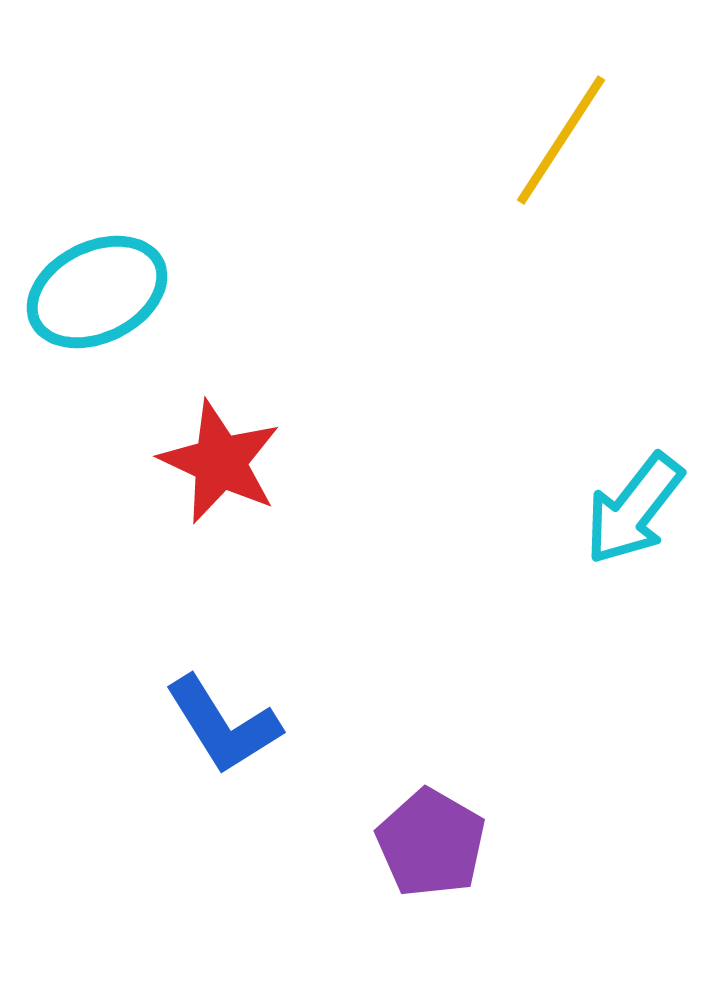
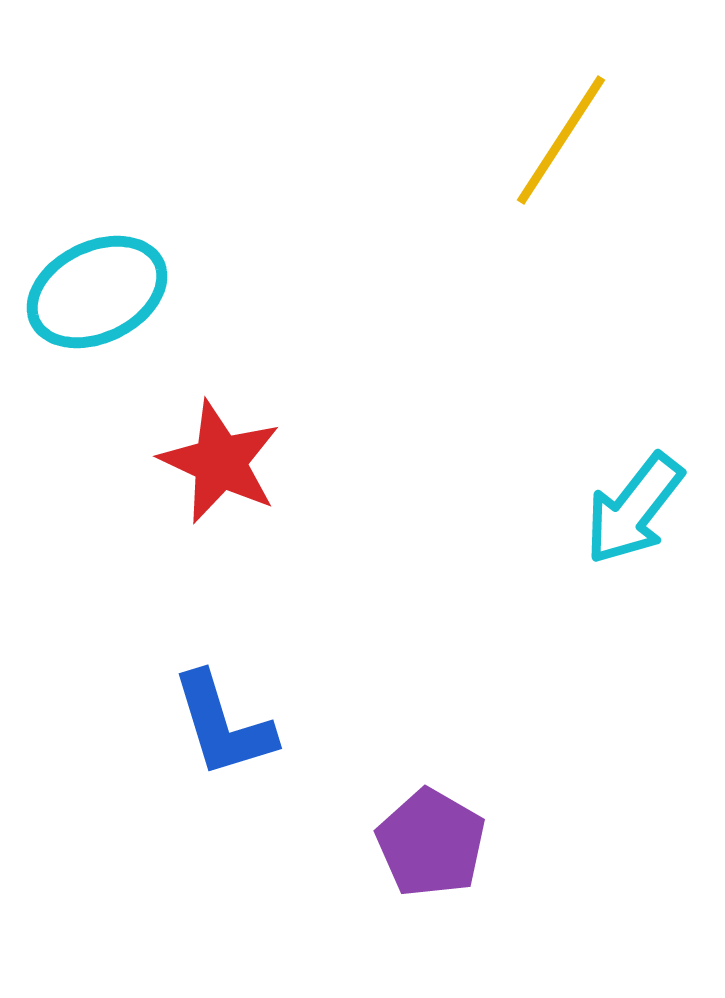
blue L-shape: rotated 15 degrees clockwise
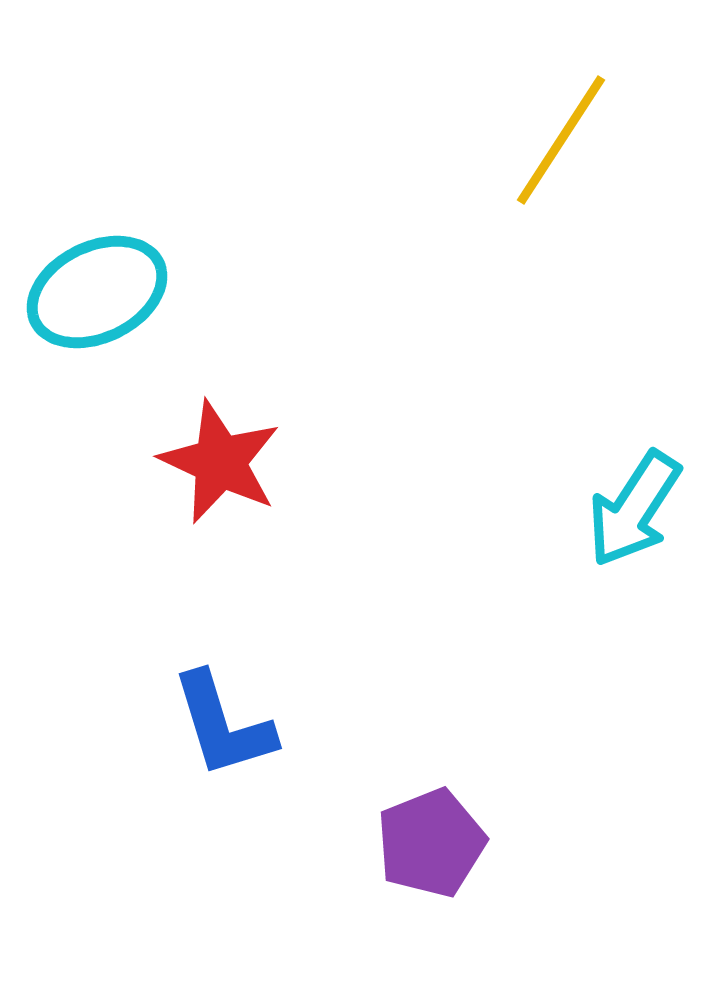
cyan arrow: rotated 5 degrees counterclockwise
purple pentagon: rotated 20 degrees clockwise
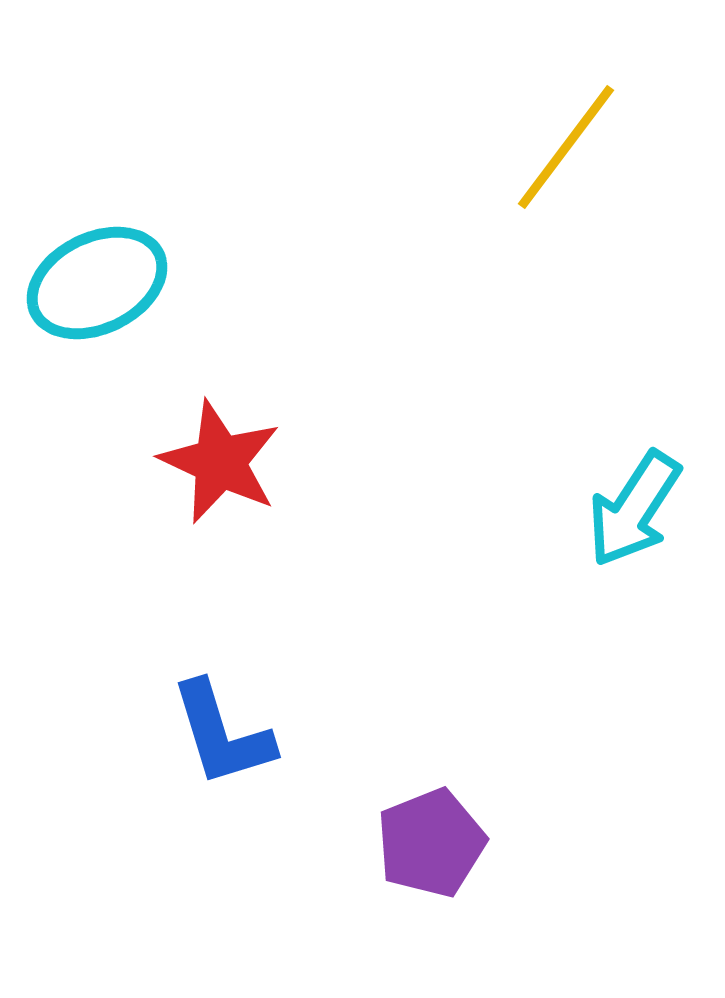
yellow line: moved 5 px right, 7 px down; rotated 4 degrees clockwise
cyan ellipse: moved 9 px up
blue L-shape: moved 1 px left, 9 px down
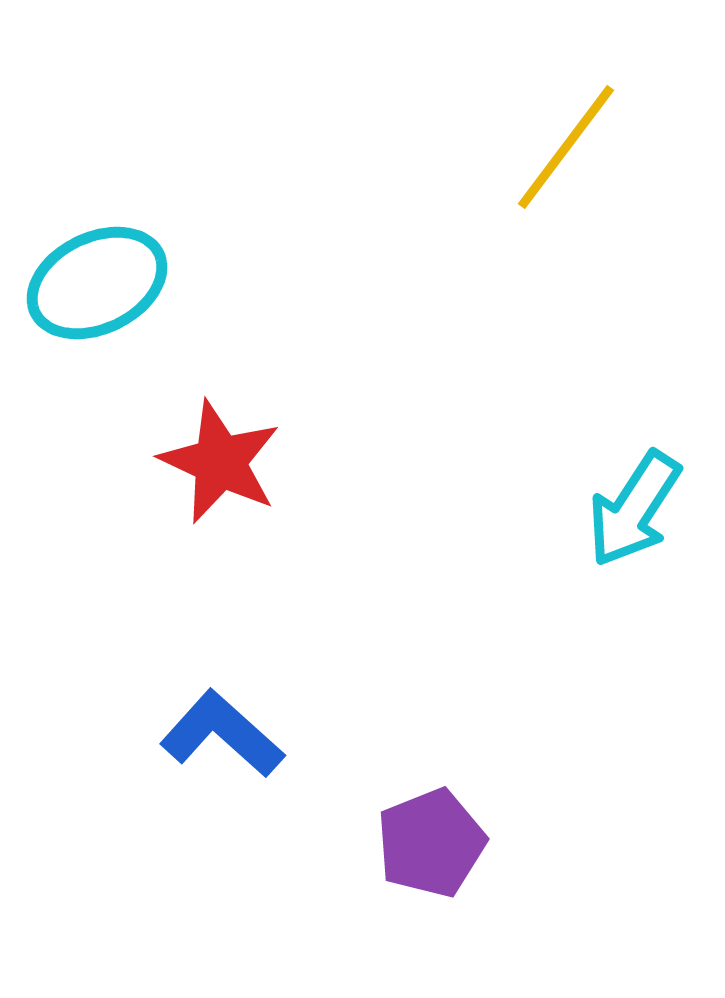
blue L-shape: rotated 149 degrees clockwise
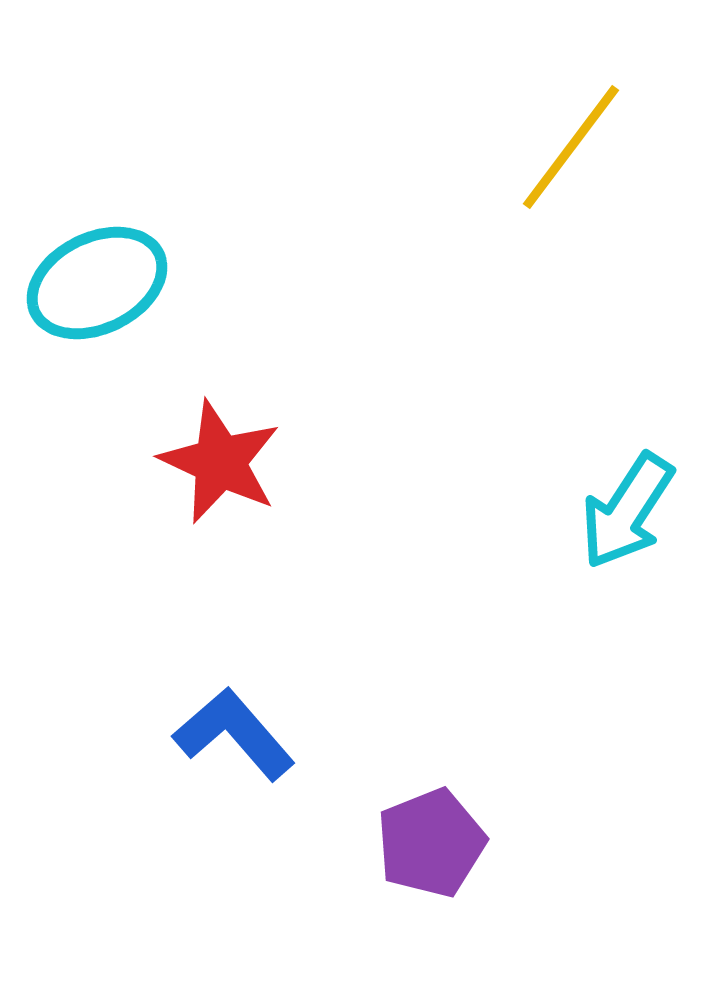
yellow line: moved 5 px right
cyan arrow: moved 7 px left, 2 px down
blue L-shape: moved 12 px right; rotated 7 degrees clockwise
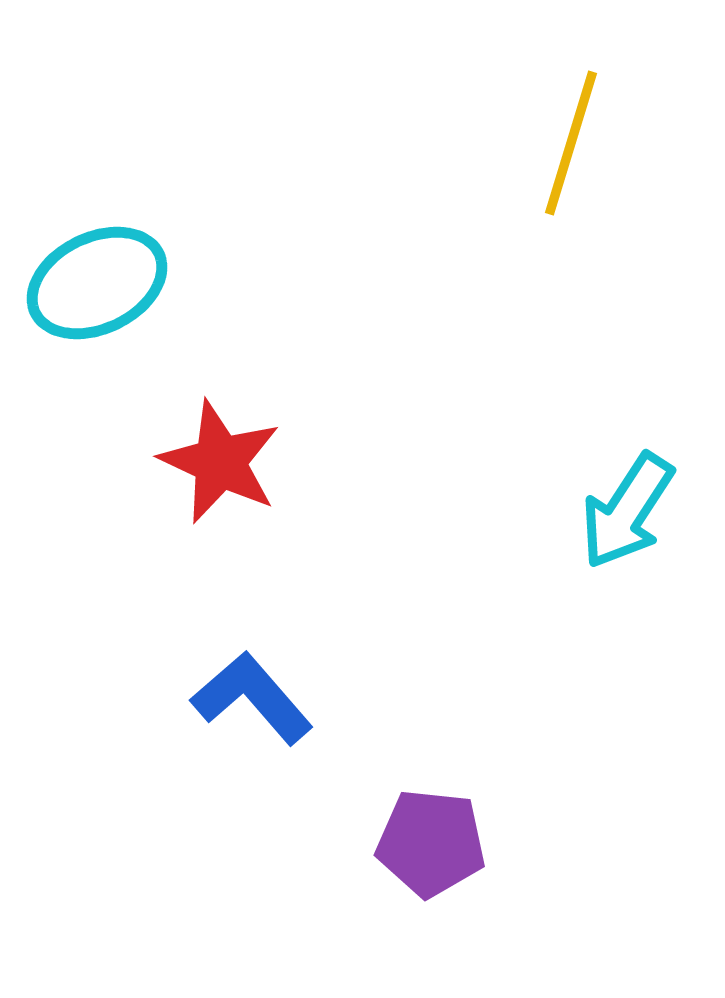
yellow line: moved 4 px up; rotated 20 degrees counterclockwise
blue L-shape: moved 18 px right, 36 px up
purple pentagon: rotated 28 degrees clockwise
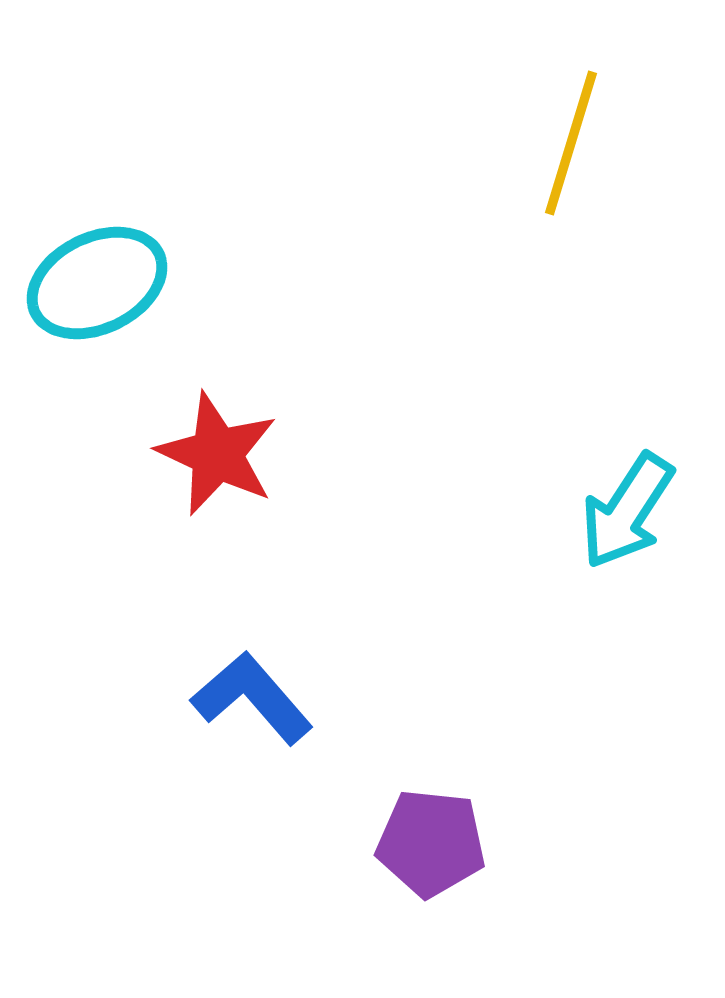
red star: moved 3 px left, 8 px up
